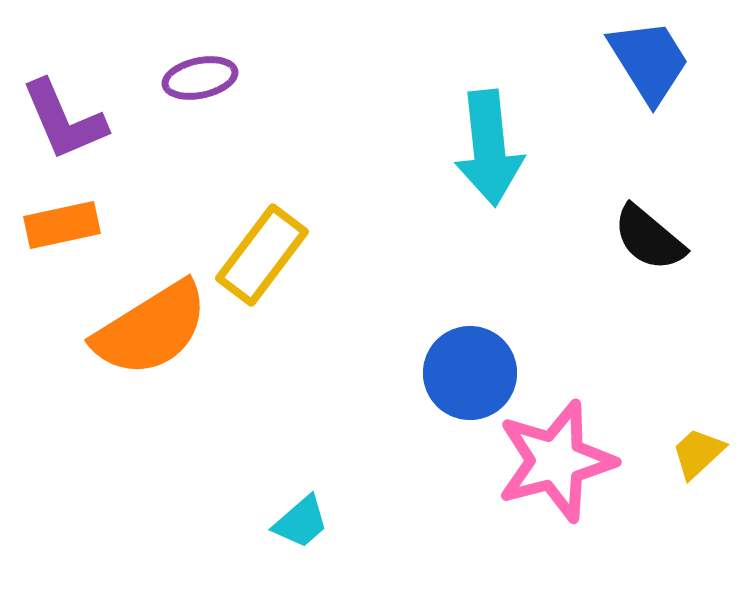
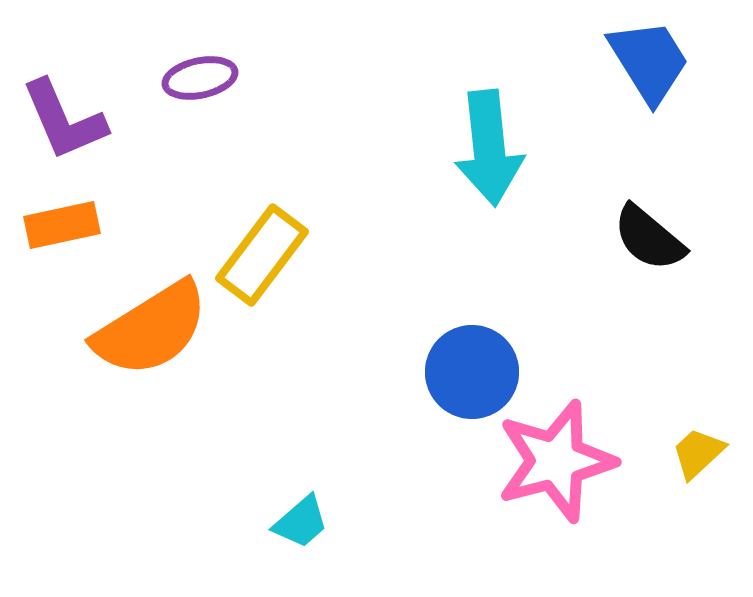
blue circle: moved 2 px right, 1 px up
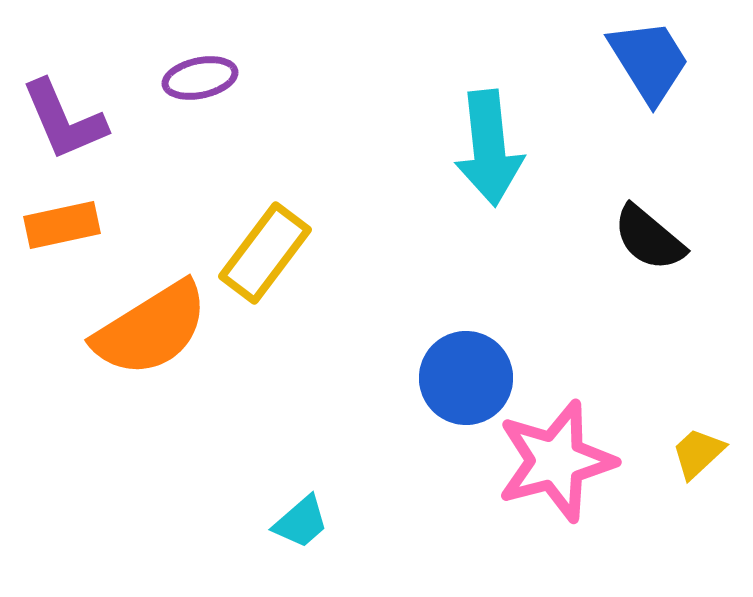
yellow rectangle: moved 3 px right, 2 px up
blue circle: moved 6 px left, 6 px down
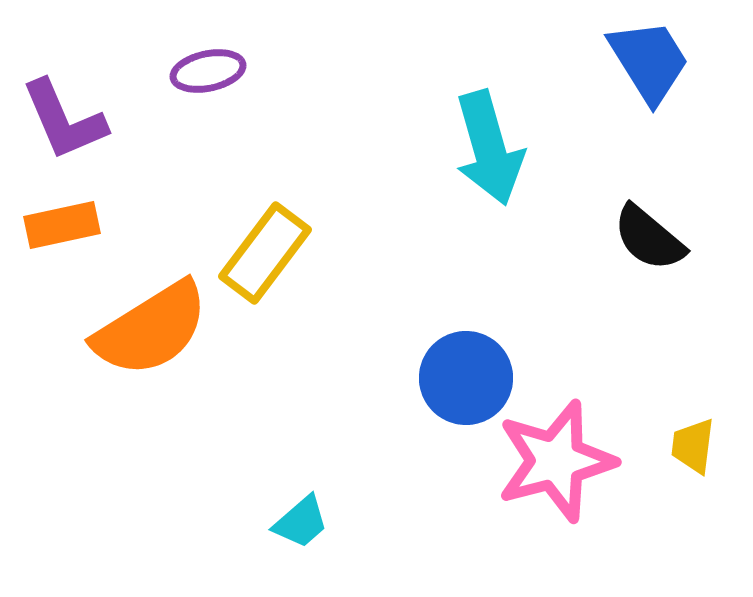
purple ellipse: moved 8 px right, 7 px up
cyan arrow: rotated 10 degrees counterclockwise
yellow trapezoid: moved 5 px left, 7 px up; rotated 40 degrees counterclockwise
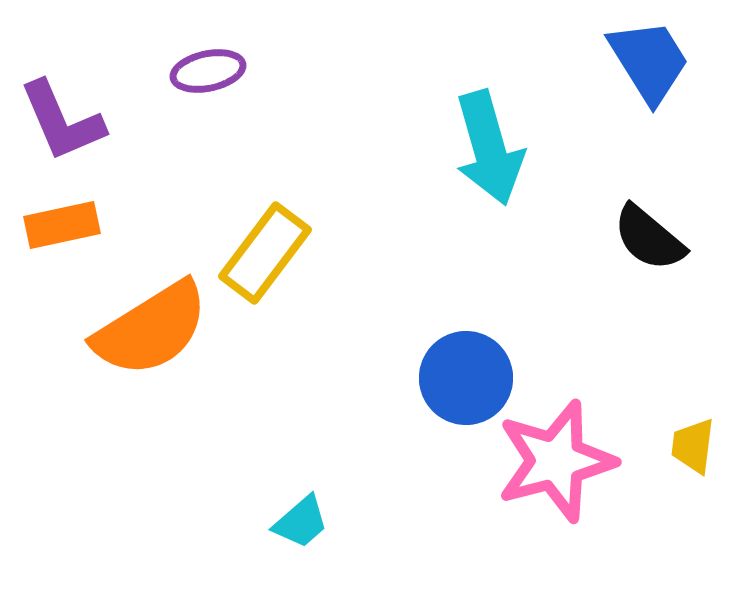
purple L-shape: moved 2 px left, 1 px down
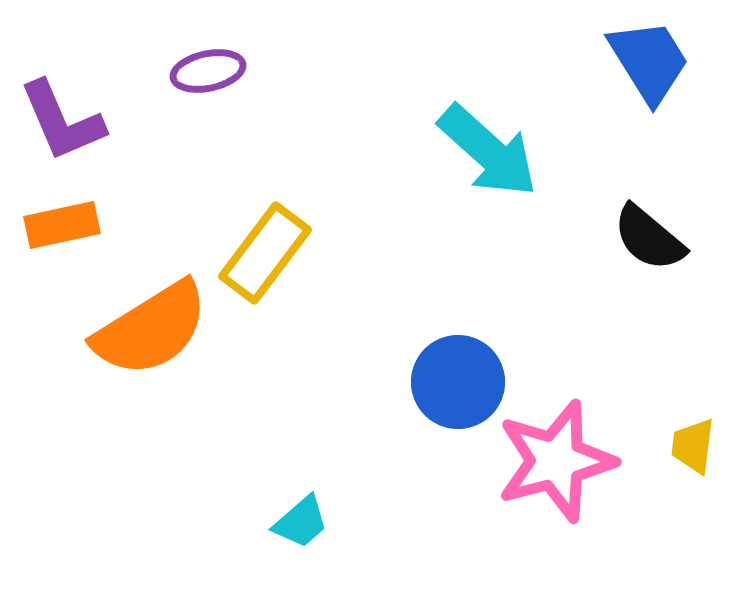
cyan arrow: moved 1 px left, 3 px down; rotated 32 degrees counterclockwise
blue circle: moved 8 px left, 4 px down
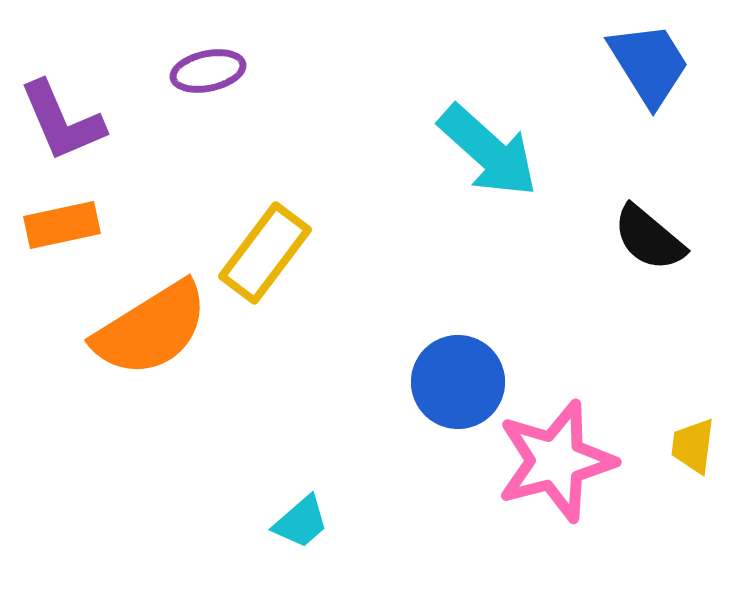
blue trapezoid: moved 3 px down
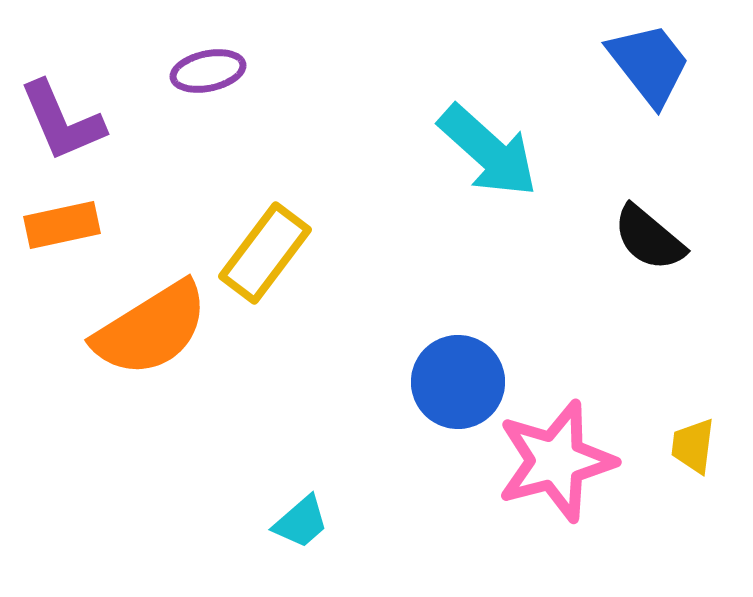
blue trapezoid: rotated 6 degrees counterclockwise
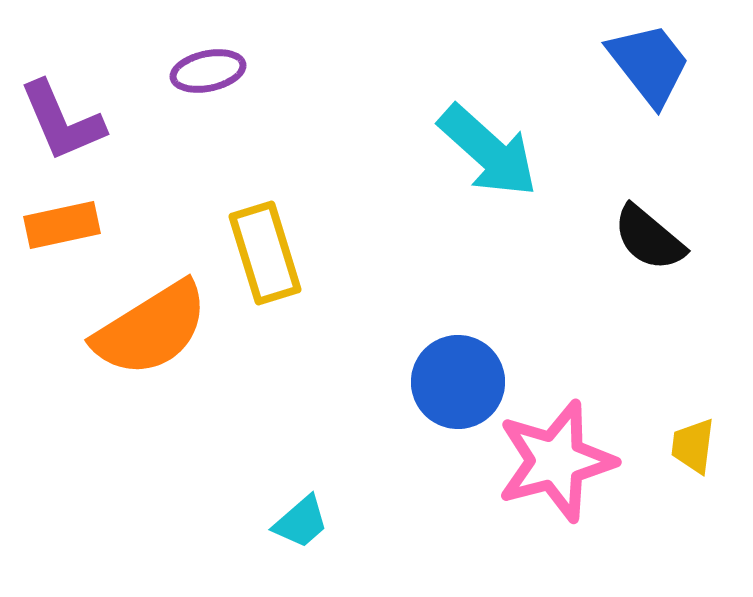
yellow rectangle: rotated 54 degrees counterclockwise
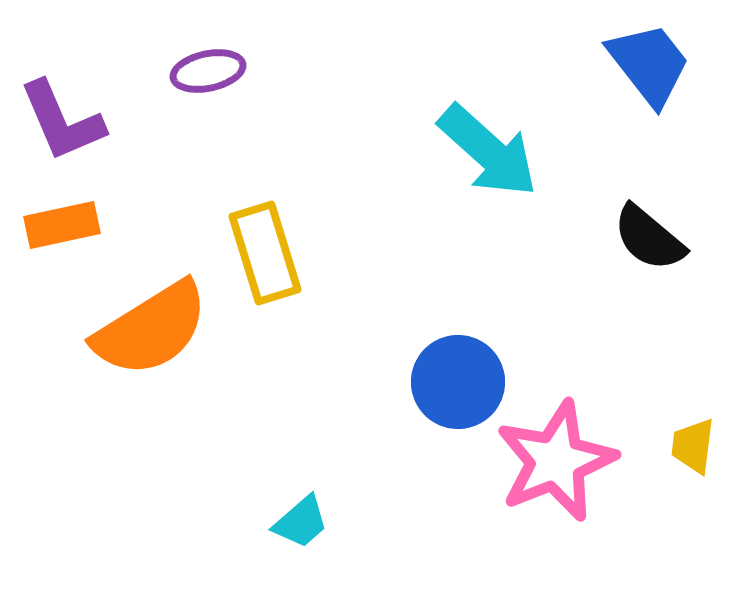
pink star: rotated 7 degrees counterclockwise
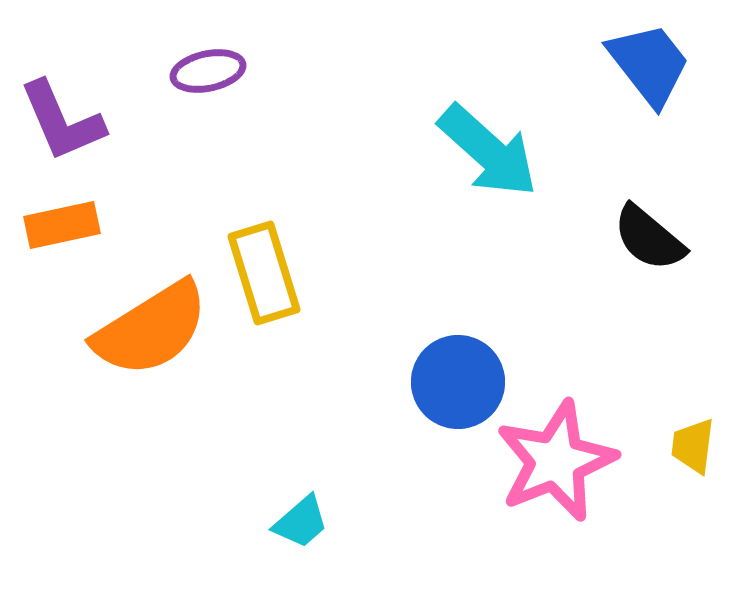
yellow rectangle: moved 1 px left, 20 px down
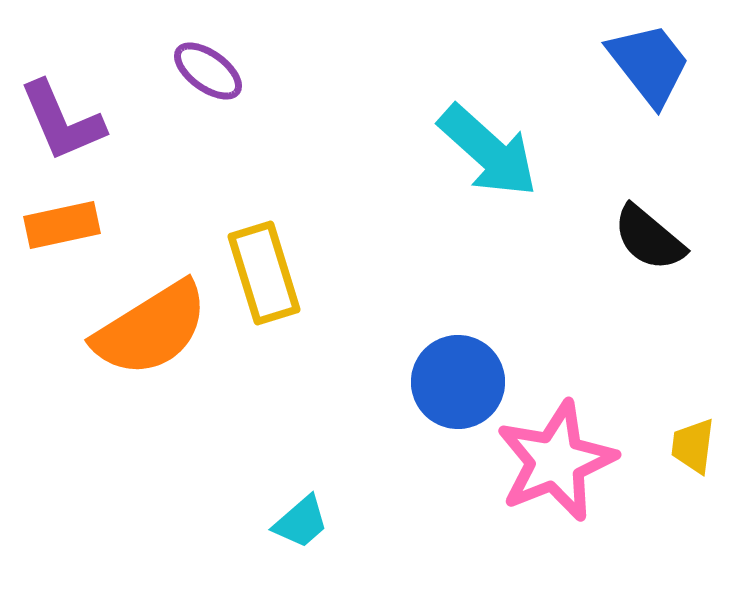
purple ellipse: rotated 48 degrees clockwise
